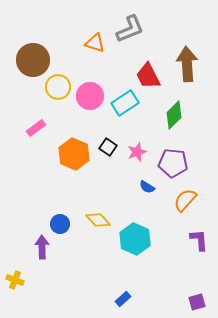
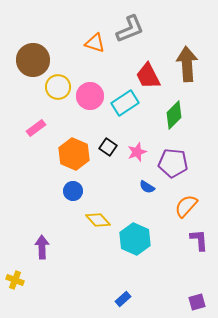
orange semicircle: moved 1 px right, 6 px down
blue circle: moved 13 px right, 33 px up
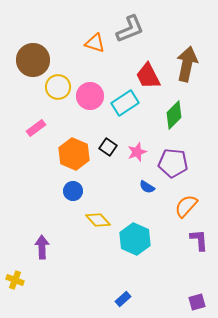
brown arrow: rotated 16 degrees clockwise
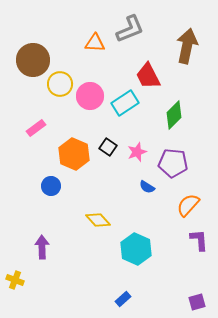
orange triangle: rotated 15 degrees counterclockwise
brown arrow: moved 18 px up
yellow circle: moved 2 px right, 3 px up
blue circle: moved 22 px left, 5 px up
orange semicircle: moved 2 px right, 1 px up
cyan hexagon: moved 1 px right, 10 px down
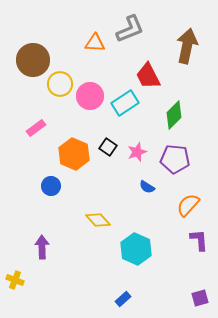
purple pentagon: moved 2 px right, 4 px up
purple square: moved 3 px right, 4 px up
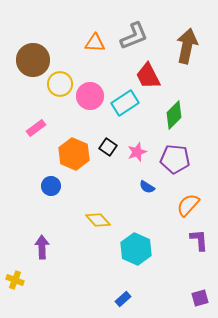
gray L-shape: moved 4 px right, 7 px down
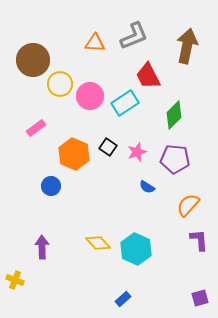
yellow diamond: moved 23 px down
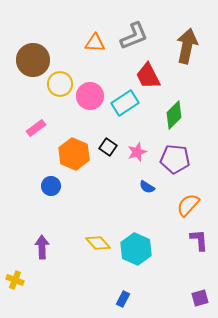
blue rectangle: rotated 21 degrees counterclockwise
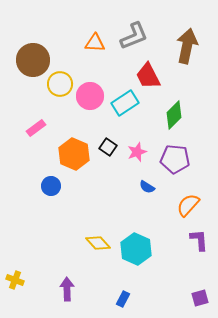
purple arrow: moved 25 px right, 42 px down
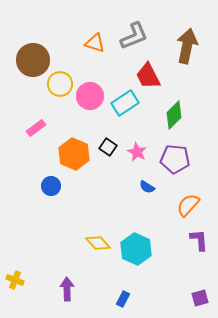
orange triangle: rotated 15 degrees clockwise
pink star: rotated 24 degrees counterclockwise
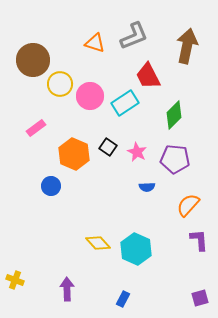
blue semicircle: rotated 35 degrees counterclockwise
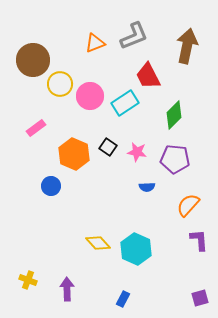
orange triangle: rotated 40 degrees counterclockwise
pink star: rotated 18 degrees counterclockwise
yellow cross: moved 13 px right
